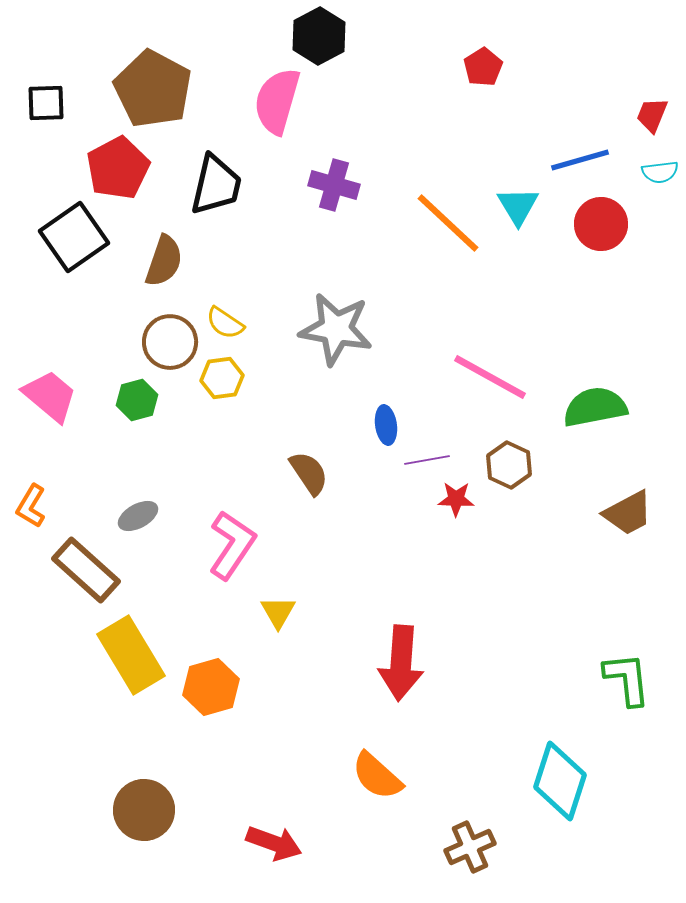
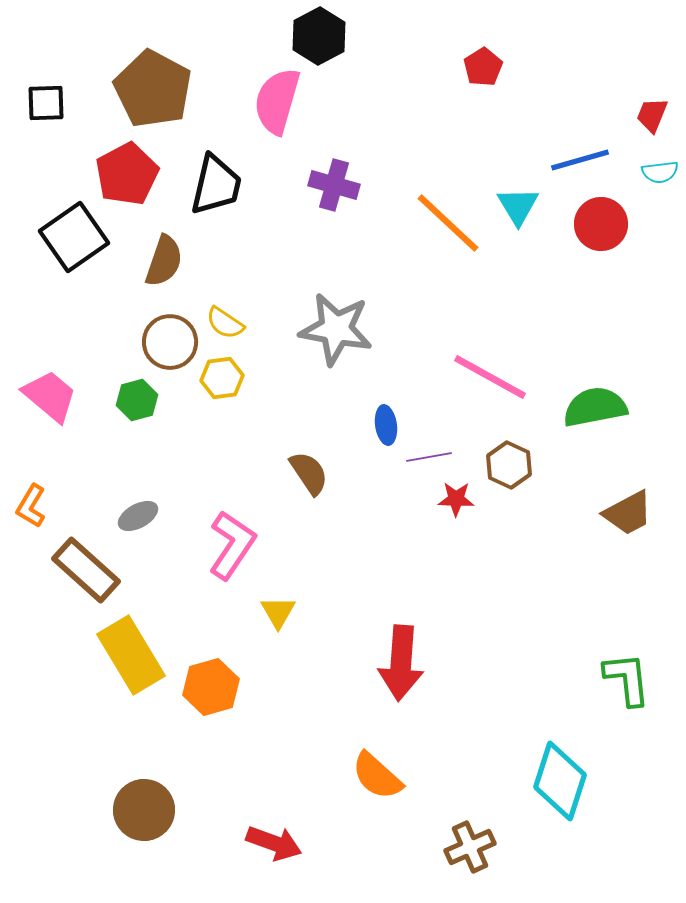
red pentagon at (118, 168): moved 9 px right, 6 px down
purple line at (427, 460): moved 2 px right, 3 px up
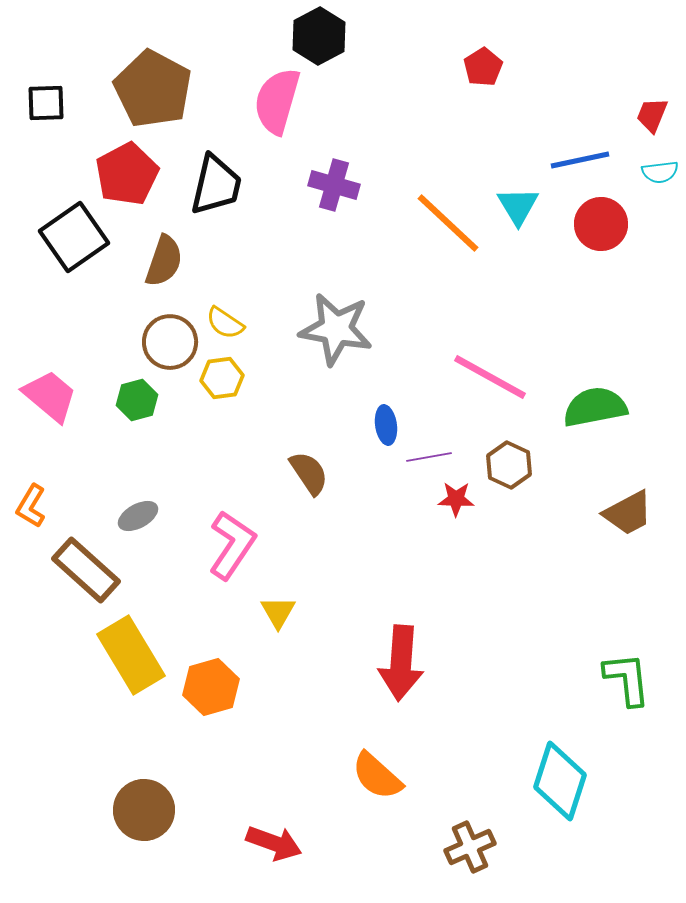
blue line at (580, 160): rotated 4 degrees clockwise
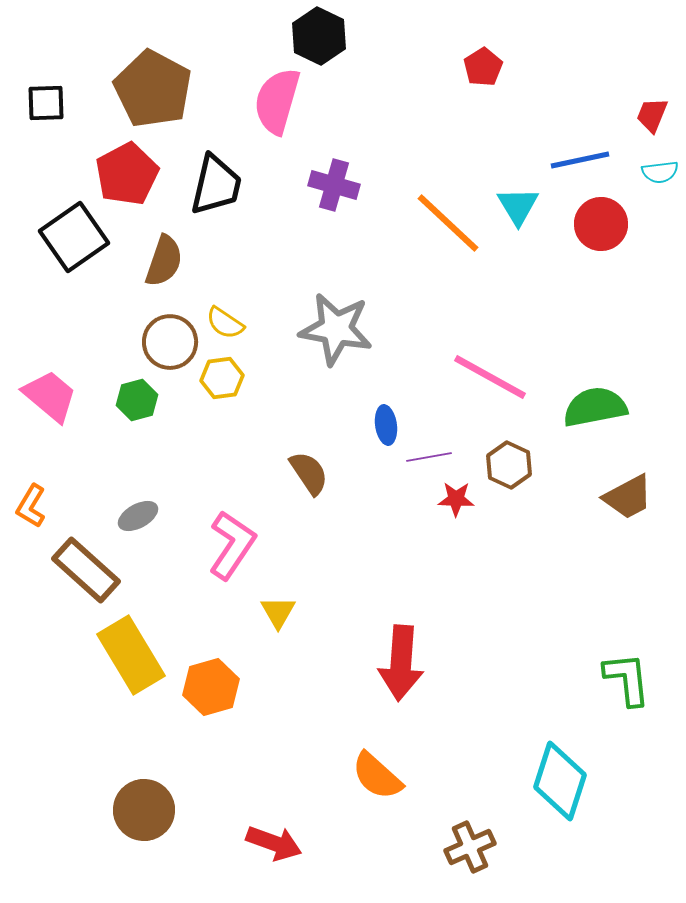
black hexagon at (319, 36): rotated 6 degrees counterclockwise
brown trapezoid at (628, 513): moved 16 px up
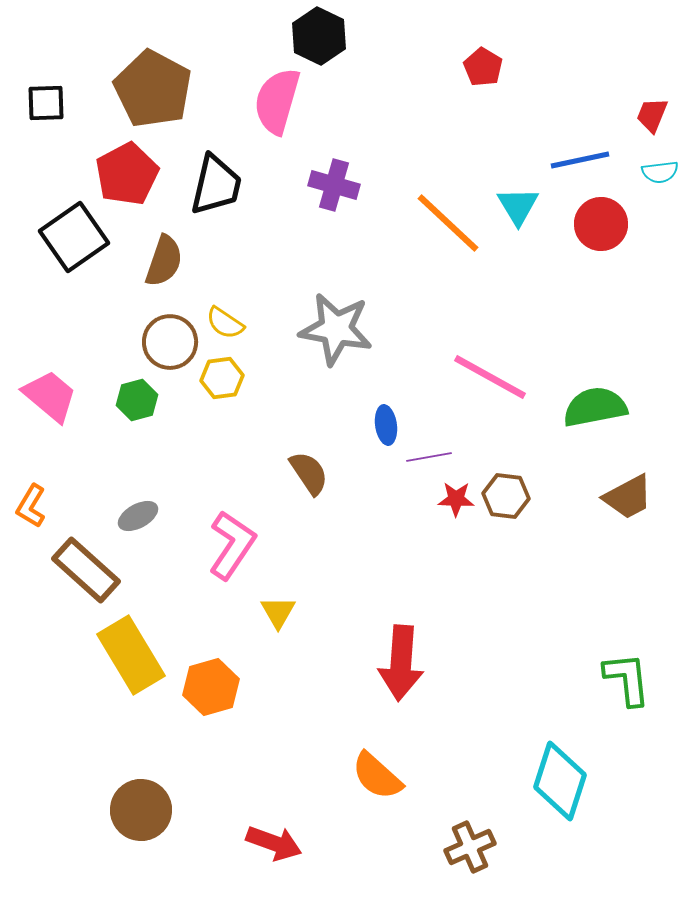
red pentagon at (483, 67): rotated 9 degrees counterclockwise
brown hexagon at (509, 465): moved 3 px left, 31 px down; rotated 18 degrees counterclockwise
brown circle at (144, 810): moved 3 px left
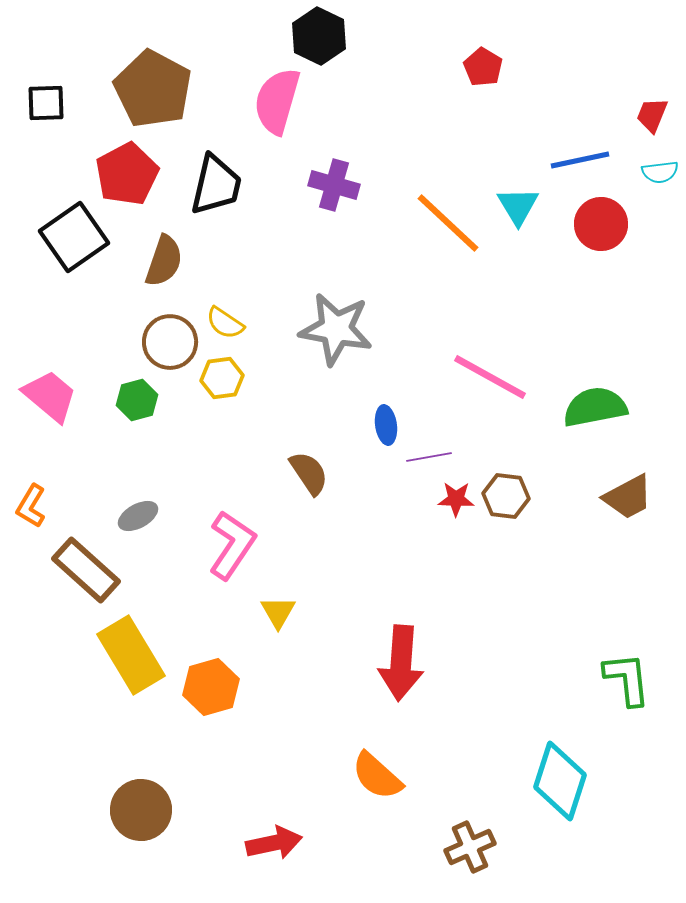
red arrow at (274, 843): rotated 32 degrees counterclockwise
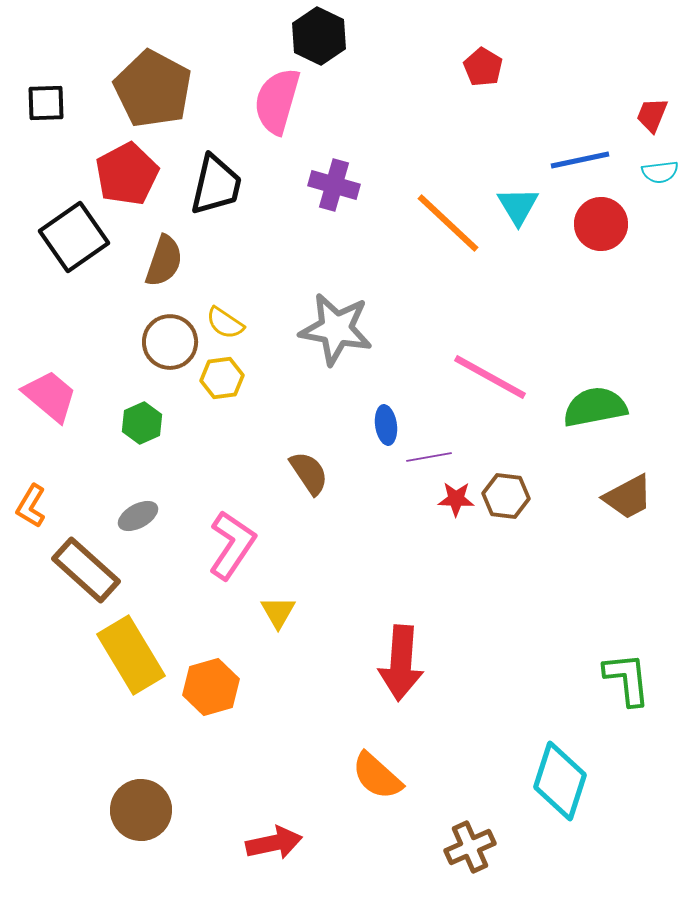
green hexagon at (137, 400): moved 5 px right, 23 px down; rotated 9 degrees counterclockwise
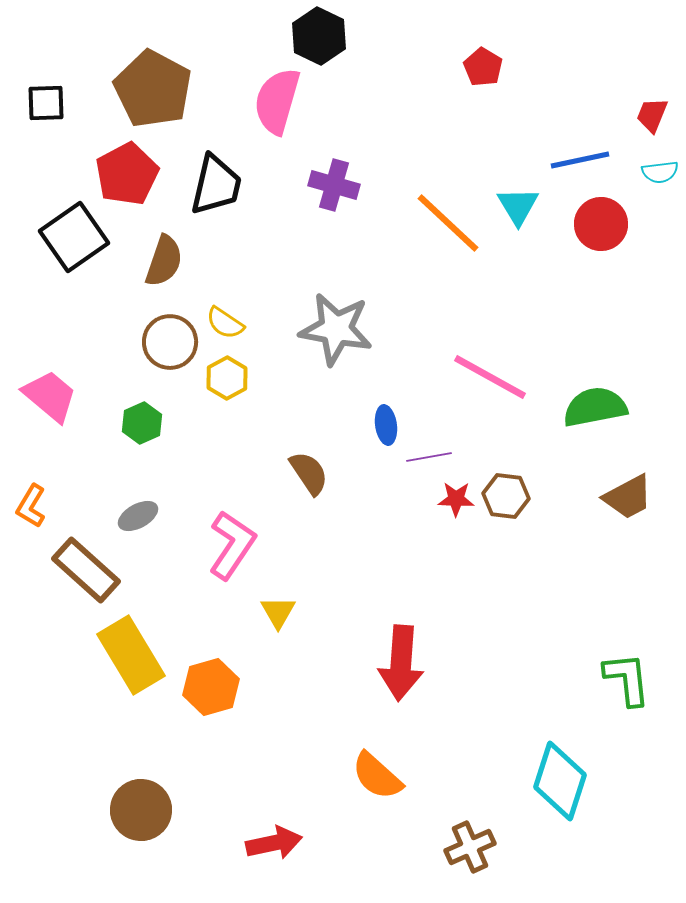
yellow hexagon at (222, 378): moved 5 px right; rotated 21 degrees counterclockwise
